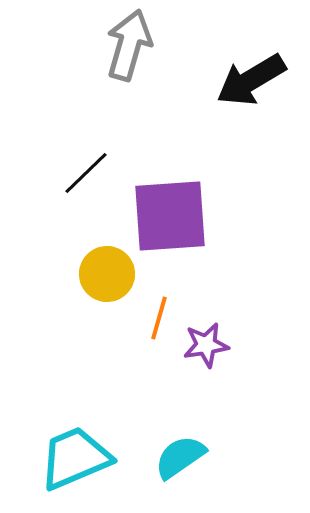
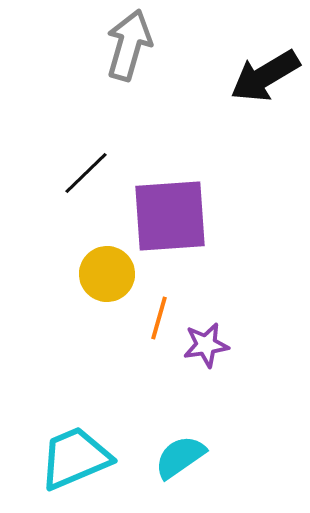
black arrow: moved 14 px right, 4 px up
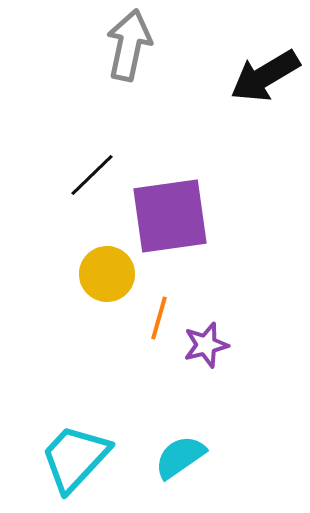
gray arrow: rotated 4 degrees counterclockwise
black line: moved 6 px right, 2 px down
purple square: rotated 4 degrees counterclockwise
purple star: rotated 6 degrees counterclockwise
cyan trapezoid: rotated 24 degrees counterclockwise
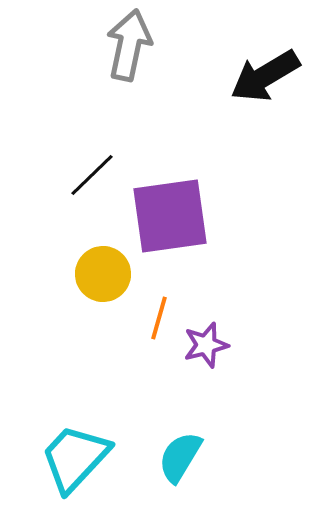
yellow circle: moved 4 px left
cyan semicircle: rotated 24 degrees counterclockwise
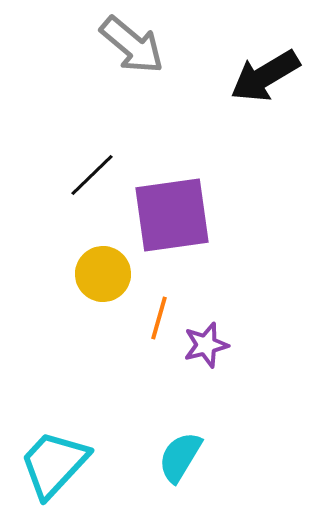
gray arrow: moved 3 px right; rotated 118 degrees clockwise
purple square: moved 2 px right, 1 px up
cyan trapezoid: moved 21 px left, 6 px down
